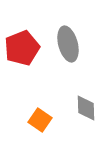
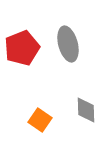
gray diamond: moved 2 px down
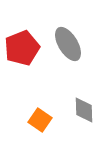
gray ellipse: rotated 16 degrees counterclockwise
gray diamond: moved 2 px left
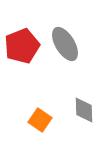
gray ellipse: moved 3 px left
red pentagon: moved 2 px up
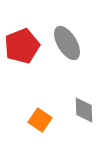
gray ellipse: moved 2 px right, 1 px up
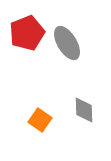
red pentagon: moved 5 px right, 13 px up
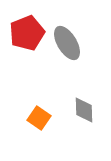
orange square: moved 1 px left, 2 px up
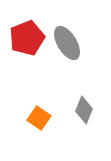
red pentagon: moved 5 px down
gray diamond: rotated 24 degrees clockwise
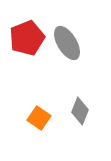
gray diamond: moved 4 px left, 1 px down
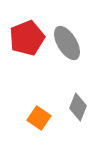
gray diamond: moved 2 px left, 4 px up
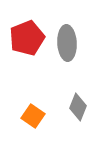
gray ellipse: rotated 28 degrees clockwise
orange square: moved 6 px left, 2 px up
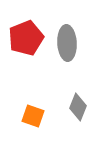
red pentagon: moved 1 px left
orange square: rotated 15 degrees counterclockwise
